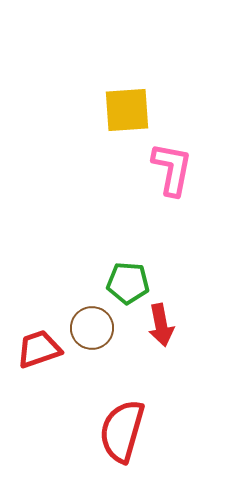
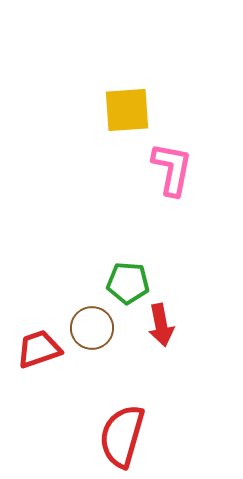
red semicircle: moved 5 px down
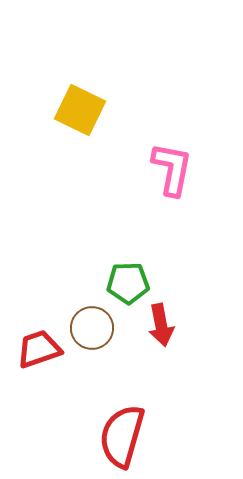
yellow square: moved 47 px left; rotated 30 degrees clockwise
green pentagon: rotated 6 degrees counterclockwise
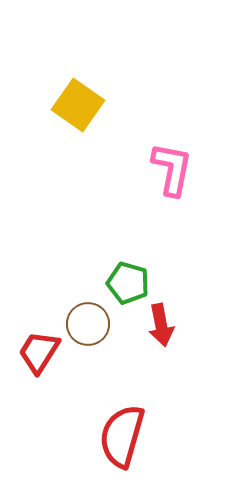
yellow square: moved 2 px left, 5 px up; rotated 9 degrees clockwise
green pentagon: rotated 18 degrees clockwise
brown circle: moved 4 px left, 4 px up
red trapezoid: moved 3 px down; rotated 39 degrees counterclockwise
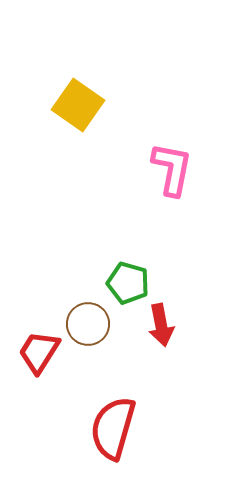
red semicircle: moved 9 px left, 8 px up
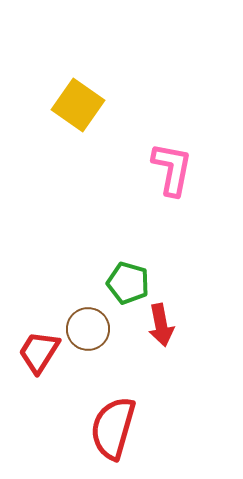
brown circle: moved 5 px down
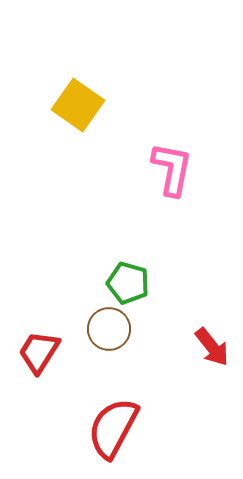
red arrow: moved 51 px right, 22 px down; rotated 27 degrees counterclockwise
brown circle: moved 21 px right
red semicircle: rotated 12 degrees clockwise
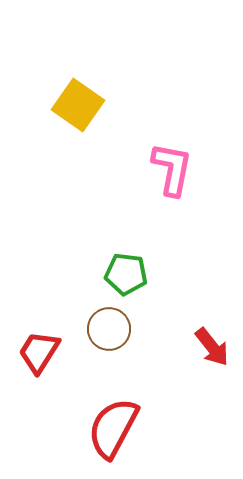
green pentagon: moved 2 px left, 9 px up; rotated 9 degrees counterclockwise
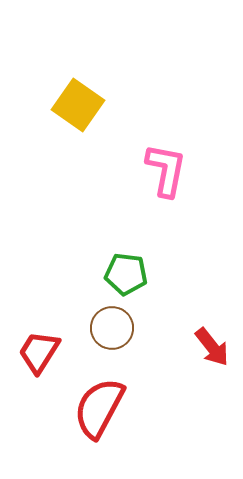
pink L-shape: moved 6 px left, 1 px down
brown circle: moved 3 px right, 1 px up
red semicircle: moved 14 px left, 20 px up
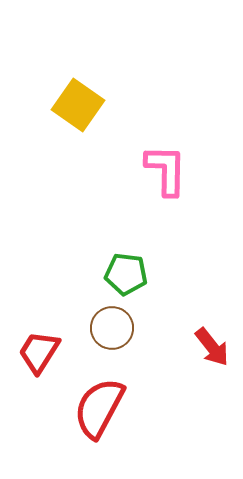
pink L-shape: rotated 10 degrees counterclockwise
